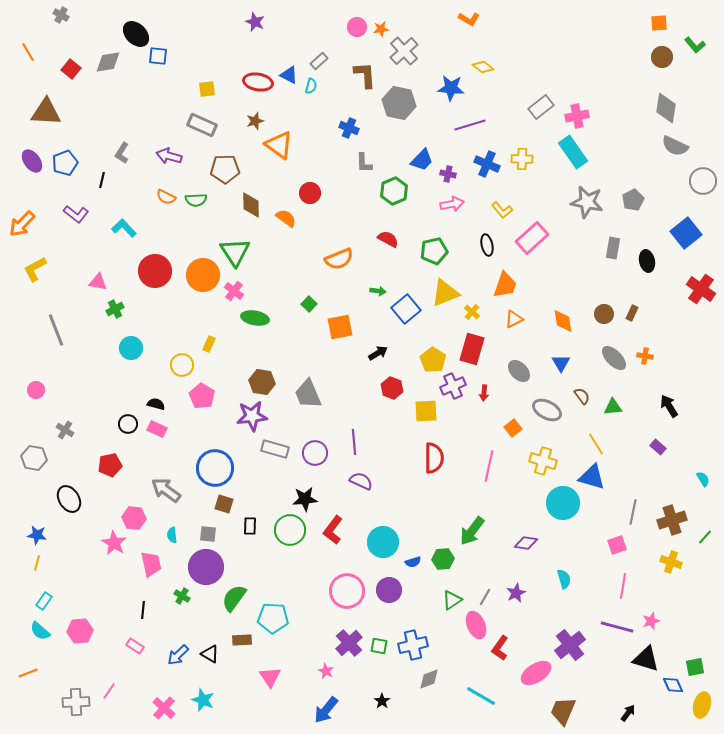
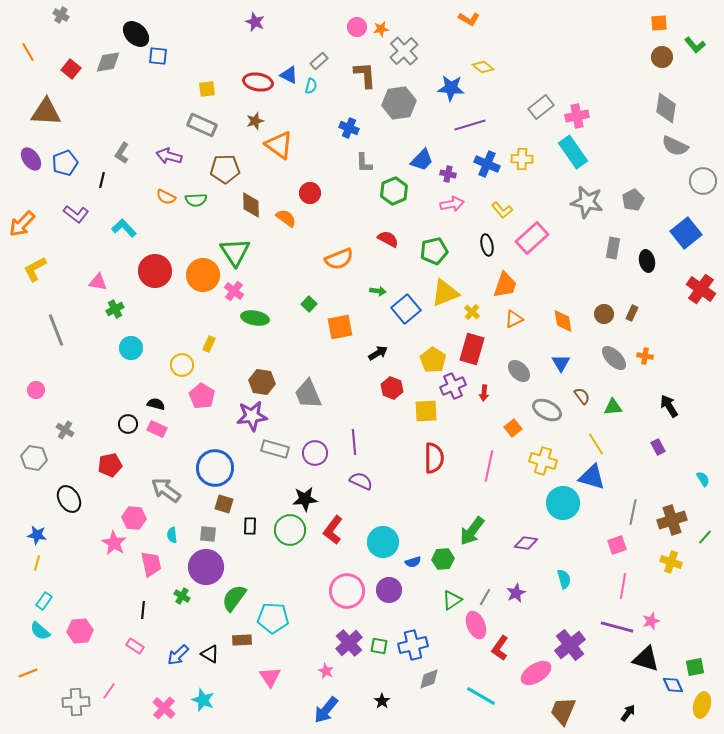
gray hexagon at (399, 103): rotated 20 degrees counterclockwise
purple ellipse at (32, 161): moved 1 px left, 2 px up
purple rectangle at (658, 447): rotated 21 degrees clockwise
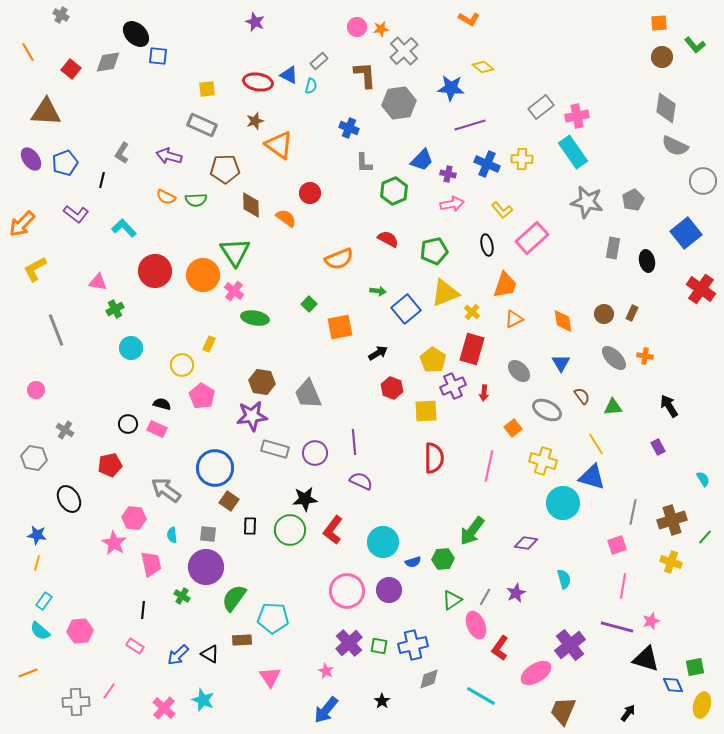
black semicircle at (156, 404): moved 6 px right
brown square at (224, 504): moved 5 px right, 3 px up; rotated 18 degrees clockwise
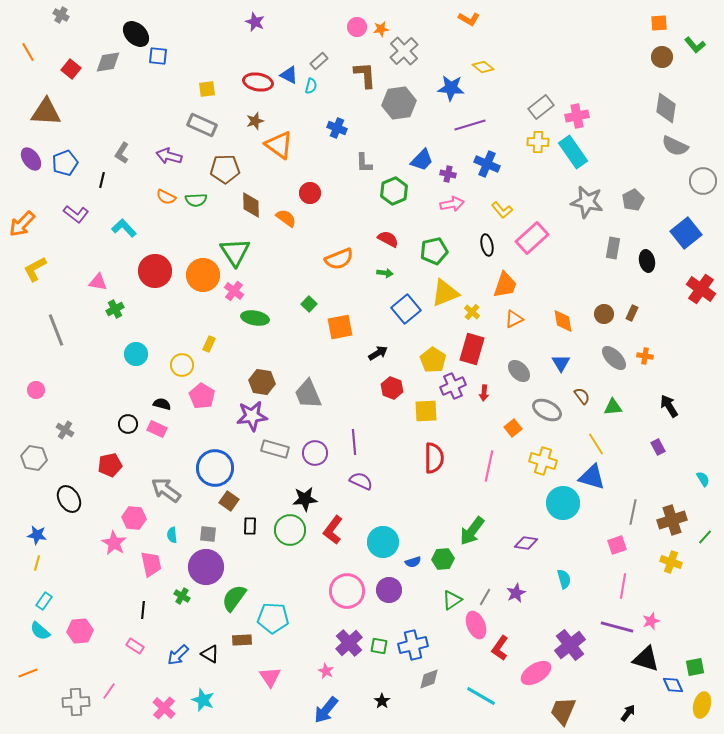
blue cross at (349, 128): moved 12 px left
yellow cross at (522, 159): moved 16 px right, 17 px up
green arrow at (378, 291): moved 7 px right, 18 px up
cyan circle at (131, 348): moved 5 px right, 6 px down
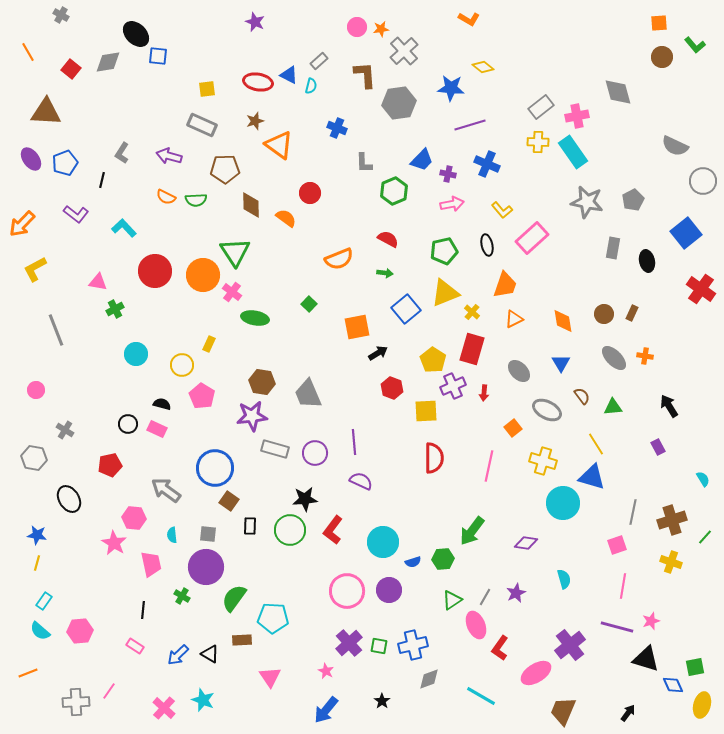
gray diamond at (666, 108): moved 48 px left, 16 px up; rotated 24 degrees counterclockwise
green pentagon at (434, 251): moved 10 px right
pink cross at (234, 291): moved 2 px left, 1 px down
orange square at (340, 327): moved 17 px right
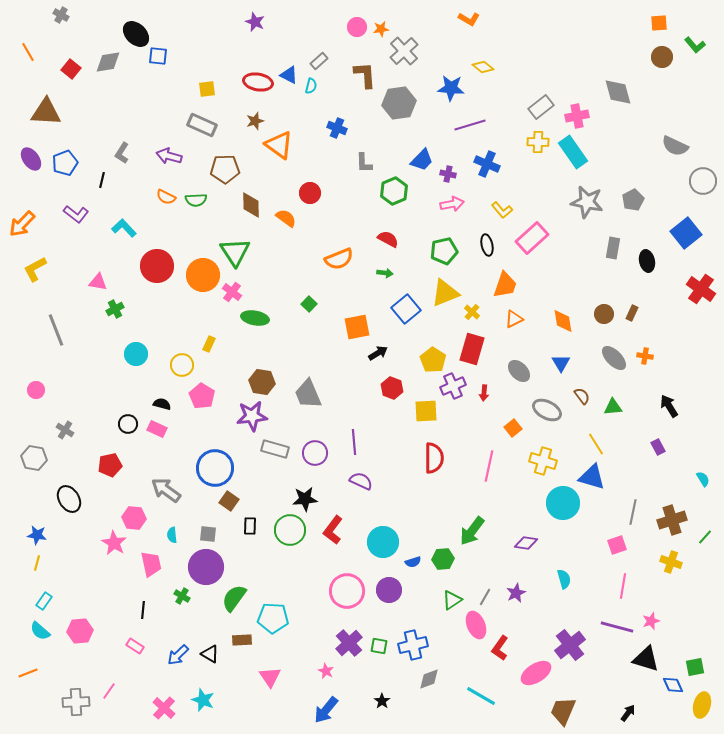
red circle at (155, 271): moved 2 px right, 5 px up
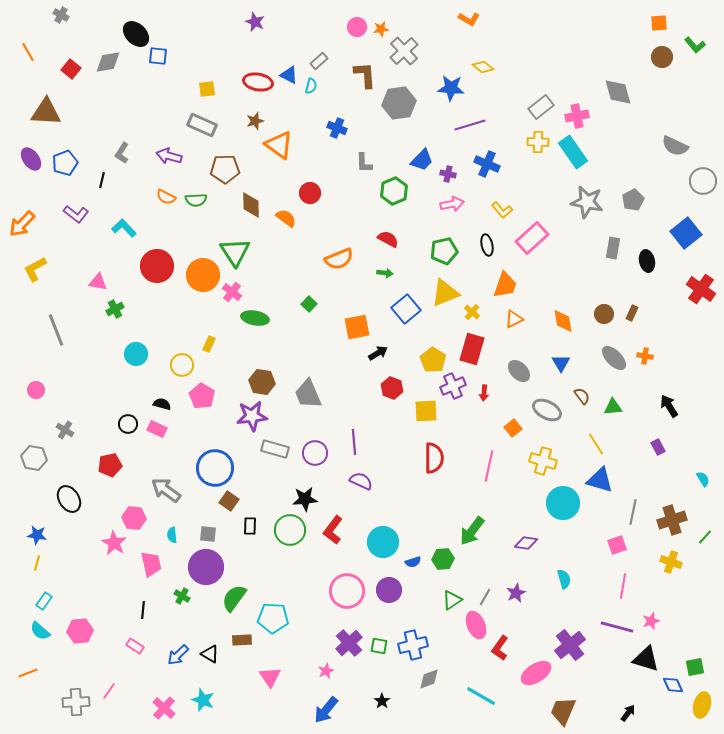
blue triangle at (592, 477): moved 8 px right, 3 px down
pink star at (326, 671): rotated 21 degrees clockwise
